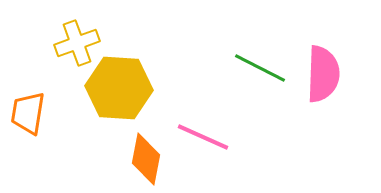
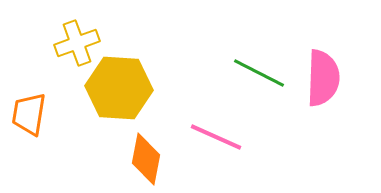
green line: moved 1 px left, 5 px down
pink semicircle: moved 4 px down
orange trapezoid: moved 1 px right, 1 px down
pink line: moved 13 px right
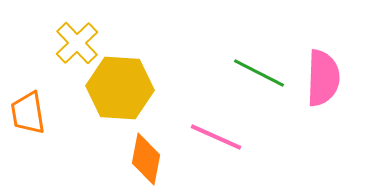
yellow cross: rotated 24 degrees counterclockwise
yellow hexagon: moved 1 px right
orange trapezoid: moved 1 px left, 1 px up; rotated 18 degrees counterclockwise
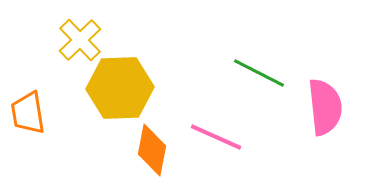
yellow cross: moved 3 px right, 3 px up
pink semicircle: moved 2 px right, 29 px down; rotated 8 degrees counterclockwise
yellow hexagon: rotated 6 degrees counterclockwise
orange diamond: moved 6 px right, 9 px up
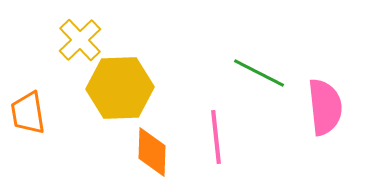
pink line: rotated 60 degrees clockwise
orange diamond: moved 2 px down; rotated 9 degrees counterclockwise
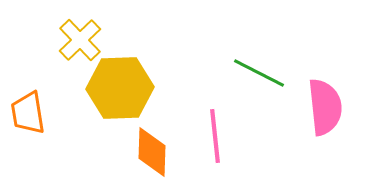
pink line: moved 1 px left, 1 px up
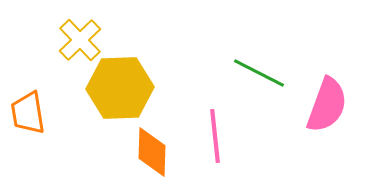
pink semicircle: moved 2 px right, 2 px up; rotated 26 degrees clockwise
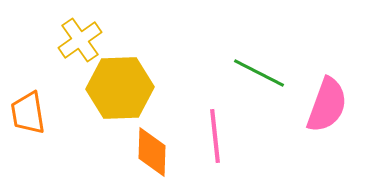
yellow cross: rotated 9 degrees clockwise
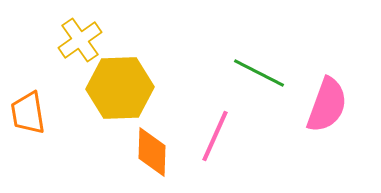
pink line: rotated 30 degrees clockwise
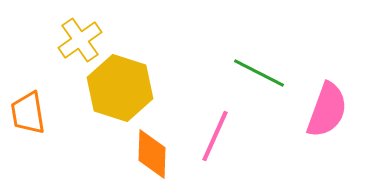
yellow hexagon: rotated 20 degrees clockwise
pink semicircle: moved 5 px down
orange diamond: moved 2 px down
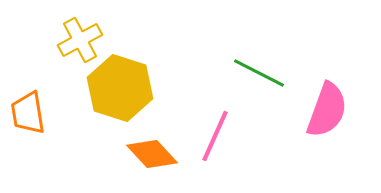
yellow cross: rotated 6 degrees clockwise
orange diamond: rotated 45 degrees counterclockwise
